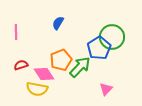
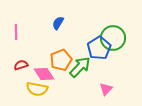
green circle: moved 1 px right, 1 px down
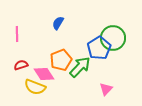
pink line: moved 1 px right, 2 px down
yellow semicircle: moved 2 px left, 2 px up; rotated 10 degrees clockwise
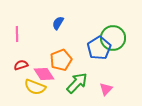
green arrow: moved 3 px left, 16 px down
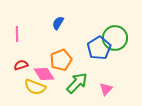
green circle: moved 2 px right
